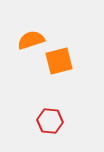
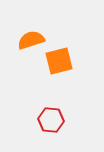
red hexagon: moved 1 px right, 1 px up
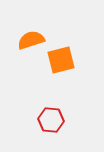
orange square: moved 2 px right, 1 px up
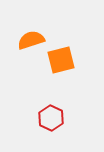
red hexagon: moved 2 px up; rotated 20 degrees clockwise
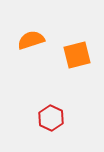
orange square: moved 16 px right, 5 px up
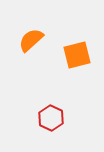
orange semicircle: rotated 24 degrees counterclockwise
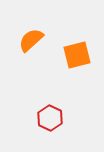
red hexagon: moved 1 px left
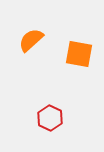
orange square: moved 2 px right, 1 px up; rotated 24 degrees clockwise
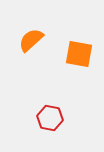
red hexagon: rotated 15 degrees counterclockwise
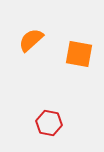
red hexagon: moved 1 px left, 5 px down
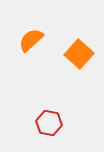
orange square: rotated 32 degrees clockwise
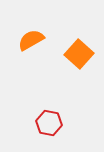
orange semicircle: rotated 12 degrees clockwise
